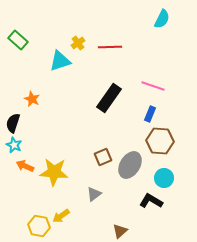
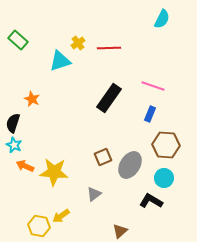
red line: moved 1 px left, 1 px down
brown hexagon: moved 6 px right, 4 px down
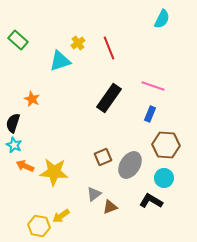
red line: rotated 70 degrees clockwise
brown triangle: moved 10 px left, 24 px up; rotated 21 degrees clockwise
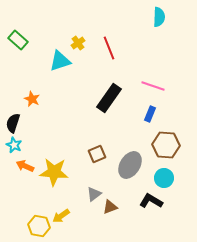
cyan semicircle: moved 3 px left, 2 px up; rotated 24 degrees counterclockwise
brown square: moved 6 px left, 3 px up
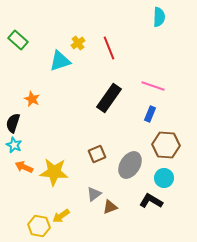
orange arrow: moved 1 px left, 1 px down
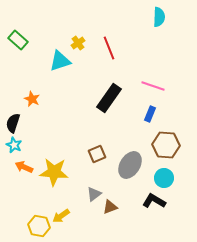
black L-shape: moved 3 px right
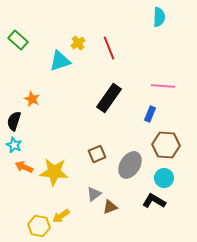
pink line: moved 10 px right; rotated 15 degrees counterclockwise
black semicircle: moved 1 px right, 2 px up
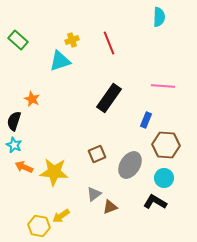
yellow cross: moved 6 px left, 3 px up; rotated 16 degrees clockwise
red line: moved 5 px up
blue rectangle: moved 4 px left, 6 px down
black L-shape: moved 1 px right, 1 px down
